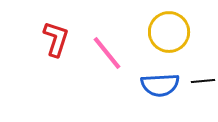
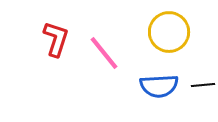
pink line: moved 3 px left
black line: moved 4 px down
blue semicircle: moved 1 px left, 1 px down
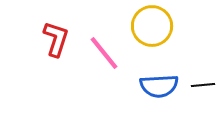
yellow circle: moved 17 px left, 6 px up
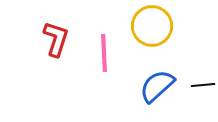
pink line: rotated 36 degrees clockwise
blue semicircle: moved 2 px left; rotated 141 degrees clockwise
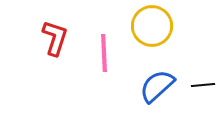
red L-shape: moved 1 px left, 1 px up
